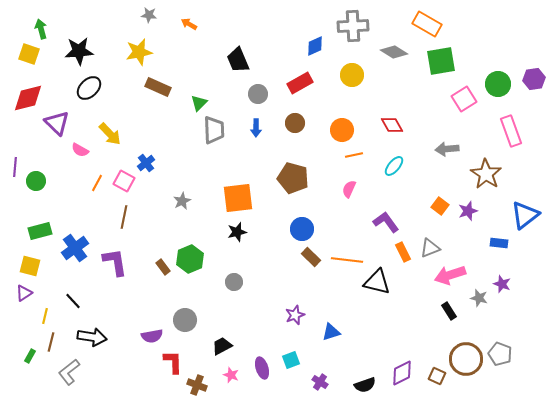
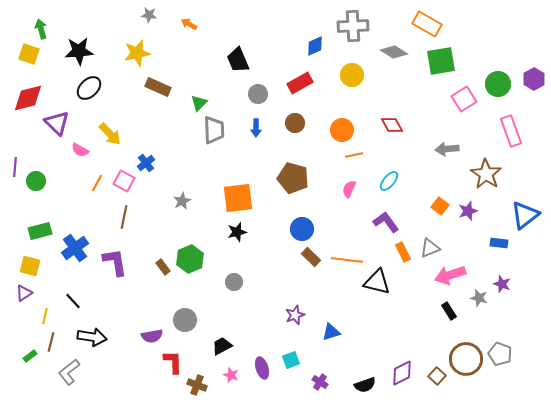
yellow star at (139, 52): moved 2 px left, 1 px down
purple hexagon at (534, 79): rotated 20 degrees counterclockwise
cyan ellipse at (394, 166): moved 5 px left, 15 px down
green rectangle at (30, 356): rotated 24 degrees clockwise
brown square at (437, 376): rotated 18 degrees clockwise
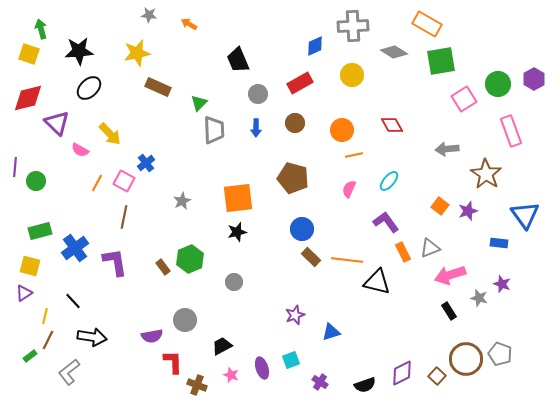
blue triangle at (525, 215): rotated 28 degrees counterclockwise
brown line at (51, 342): moved 3 px left, 2 px up; rotated 12 degrees clockwise
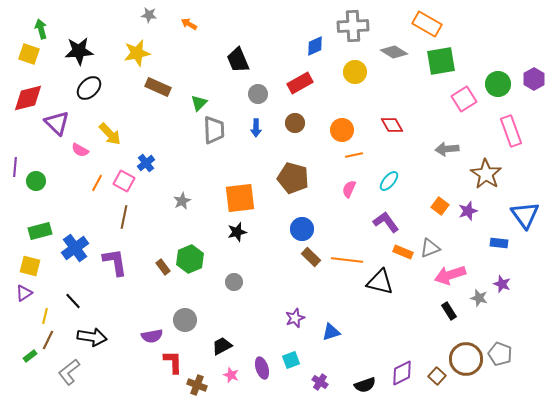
yellow circle at (352, 75): moved 3 px right, 3 px up
orange square at (238, 198): moved 2 px right
orange rectangle at (403, 252): rotated 42 degrees counterclockwise
black triangle at (377, 282): moved 3 px right
purple star at (295, 315): moved 3 px down
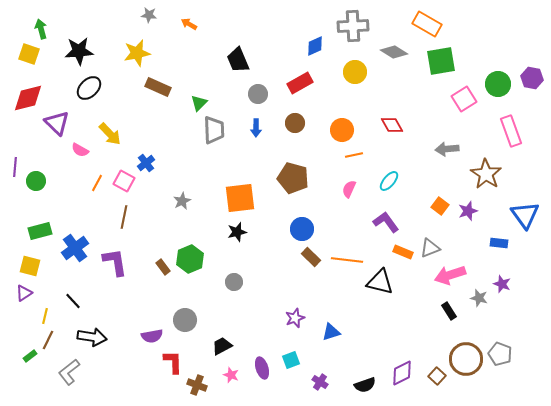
purple hexagon at (534, 79): moved 2 px left, 1 px up; rotated 20 degrees counterclockwise
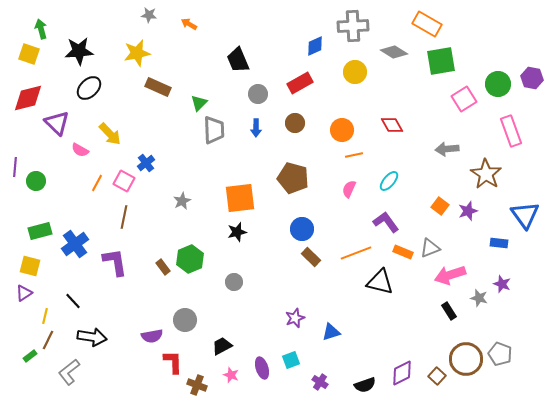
blue cross at (75, 248): moved 4 px up
orange line at (347, 260): moved 9 px right, 7 px up; rotated 28 degrees counterclockwise
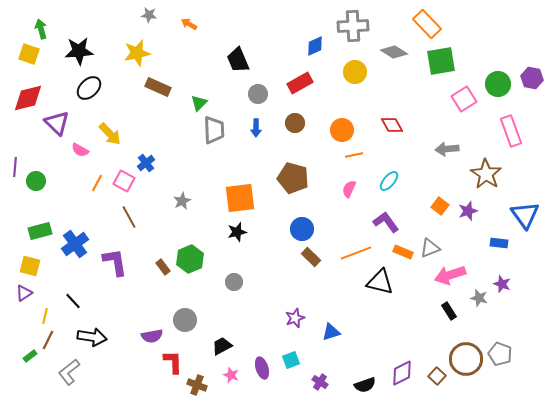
orange rectangle at (427, 24): rotated 16 degrees clockwise
brown line at (124, 217): moved 5 px right; rotated 40 degrees counterclockwise
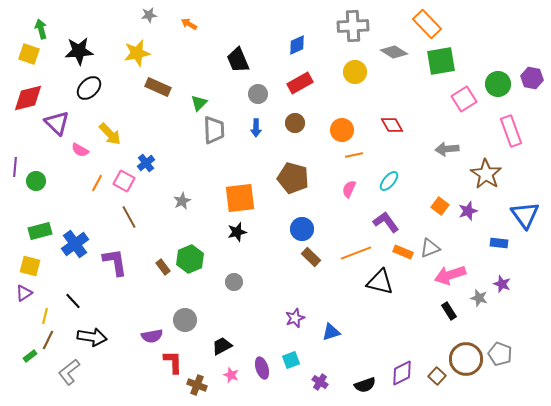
gray star at (149, 15): rotated 14 degrees counterclockwise
blue diamond at (315, 46): moved 18 px left, 1 px up
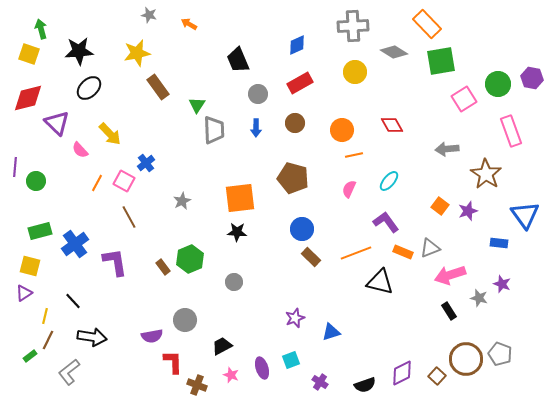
gray star at (149, 15): rotated 21 degrees clockwise
brown rectangle at (158, 87): rotated 30 degrees clockwise
green triangle at (199, 103): moved 2 px left, 2 px down; rotated 12 degrees counterclockwise
pink semicircle at (80, 150): rotated 18 degrees clockwise
black star at (237, 232): rotated 18 degrees clockwise
